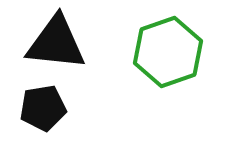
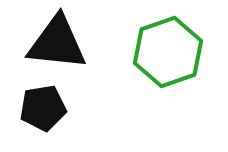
black triangle: moved 1 px right
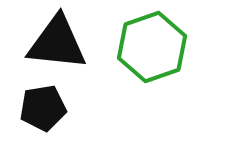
green hexagon: moved 16 px left, 5 px up
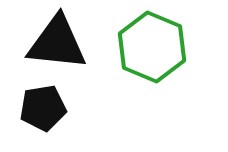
green hexagon: rotated 18 degrees counterclockwise
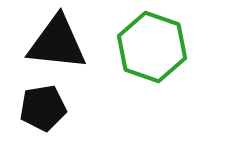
green hexagon: rotated 4 degrees counterclockwise
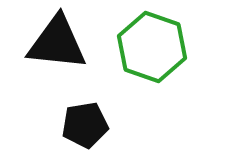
black pentagon: moved 42 px right, 17 px down
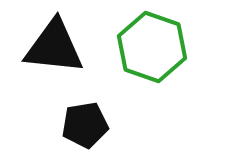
black triangle: moved 3 px left, 4 px down
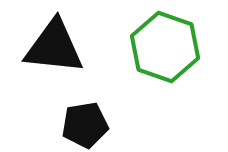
green hexagon: moved 13 px right
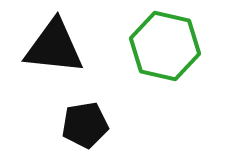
green hexagon: moved 1 px up; rotated 6 degrees counterclockwise
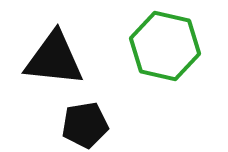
black triangle: moved 12 px down
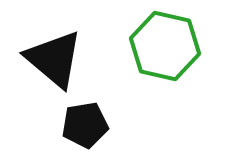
black triangle: rotated 34 degrees clockwise
